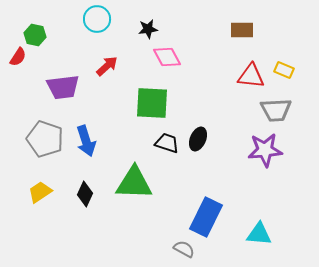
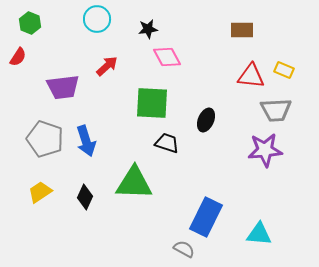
green hexagon: moved 5 px left, 12 px up; rotated 10 degrees clockwise
black ellipse: moved 8 px right, 19 px up
black diamond: moved 3 px down
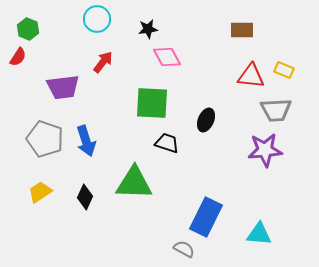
green hexagon: moved 2 px left, 6 px down
red arrow: moved 4 px left, 4 px up; rotated 10 degrees counterclockwise
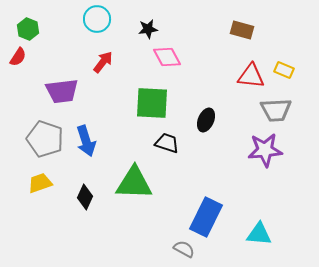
brown rectangle: rotated 15 degrees clockwise
purple trapezoid: moved 1 px left, 4 px down
yellow trapezoid: moved 9 px up; rotated 15 degrees clockwise
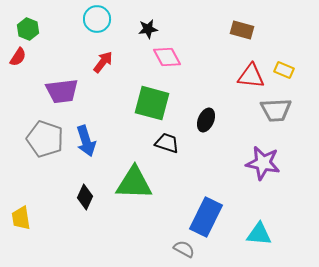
green square: rotated 12 degrees clockwise
purple star: moved 2 px left, 13 px down; rotated 16 degrees clockwise
yellow trapezoid: moved 19 px left, 35 px down; rotated 80 degrees counterclockwise
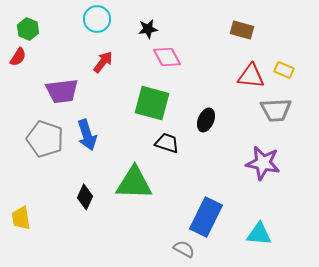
blue arrow: moved 1 px right, 6 px up
